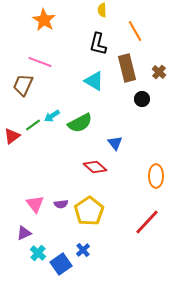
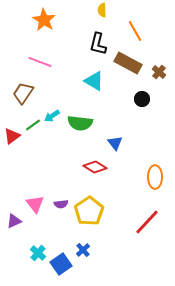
brown rectangle: moved 1 px right, 5 px up; rotated 48 degrees counterclockwise
brown trapezoid: moved 8 px down; rotated 10 degrees clockwise
green semicircle: rotated 35 degrees clockwise
red diamond: rotated 10 degrees counterclockwise
orange ellipse: moved 1 px left, 1 px down
purple triangle: moved 10 px left, 12 px up
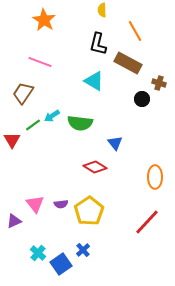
brown cross: moved 11 px down; rotated 24 degrees counterclockwise
red triangle: moved 4 px down; rotated 24 degrees counterclockwise
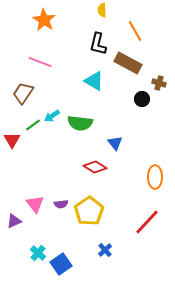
blue cross: moved 22 px right
